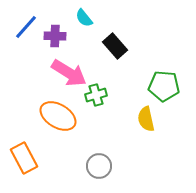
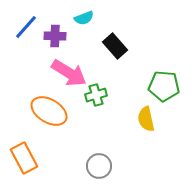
cyan semicircle: rotated 72 degrees counterclockwise
orange ellipse: moved 9 px left, 5 px up
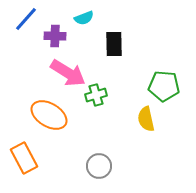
blue line: moved 8 px up
black rectangle: moved 1 px left, 2 px up; rotated 40 degrees clockwise
pink arrow: moved 1 px left
orange ellipse: moved 4 px down
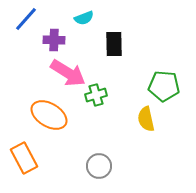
purple cross: moved 1 px left, 4 px down
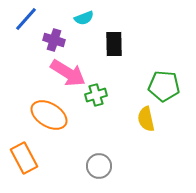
purple cross: rotated 15 degrees clockwise
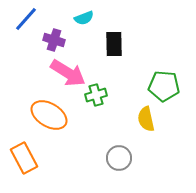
gray circle: moved 20 px right, 8 px up
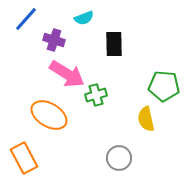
pink arrow: moved 1 px left, 1 px down
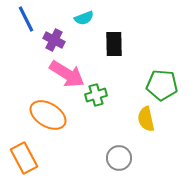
blue line: rotated 68 degrees counterclockwise
purple cross: rotated 10 degrees clockwise
green pentagon: moved 2 px left, 1 px up
orange ellipse: moved 1 px left
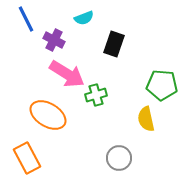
black rectangle: rotated 20 degrees clockwise
orange rectangle: moved 3 px right
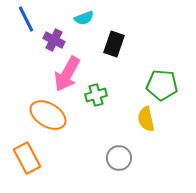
pink arrow: rotated 87 degrees clockwise
